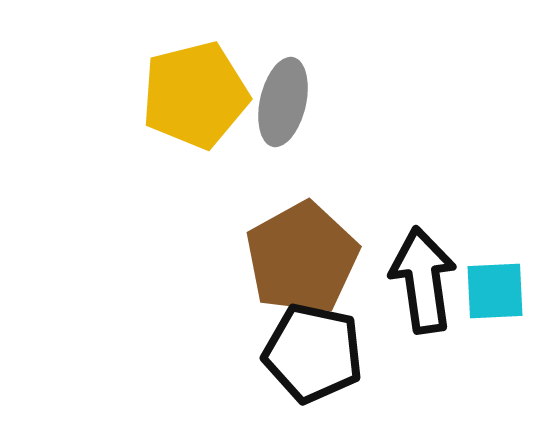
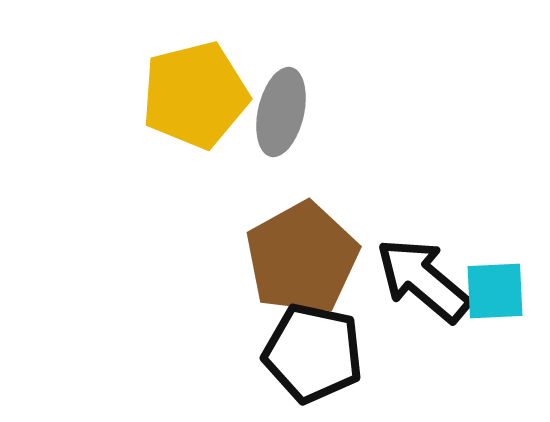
gray ellipse: moved 2 px left, 10 px down
black arrow: rotated 42 degrees counterclockwise
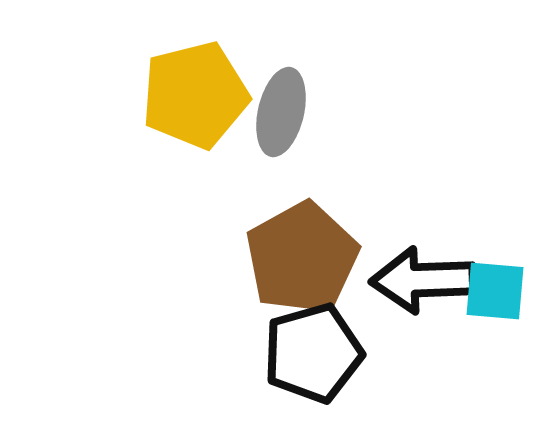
black arrow: rotated 42 degrees counterclockwise
cyan square: rotated 8 degrees clockwise
black pentagon: rotated 28 degrees counterclockwise
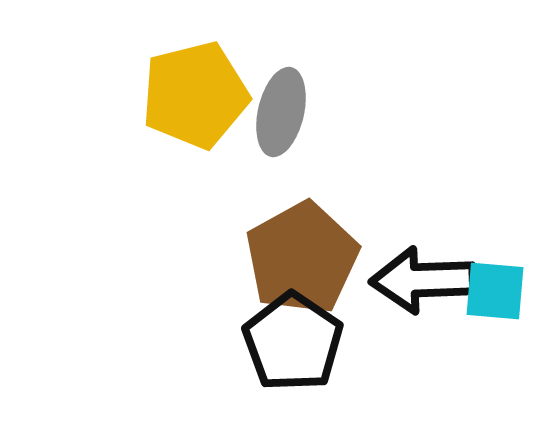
black pentagon: moved 20 px left, 11 px up; rotated 22 degrees counterclockwise
